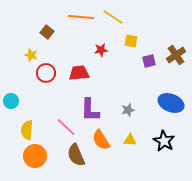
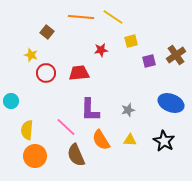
yellow square: rotated 24 degrees counterclockwise
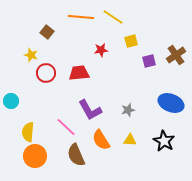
purple L-shape: rotated 30 degrees counterclockwise
yellow semicircle: moved 1 px right, 2 px down
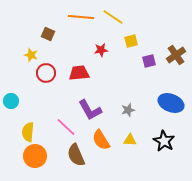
brown square: moved 1 px right, 2 px down; rotated 16 degrees counterclockwise
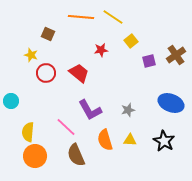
yellow square: rotated 24 degrees counterclockwise
red trapezoid: rotated 45 degrees clockwise
orange semicircle: moved 4 px right; rotated 15 degrees clockwise
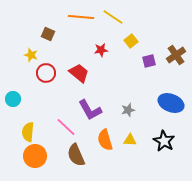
cyan circle: moved 2 px right, 2 px up
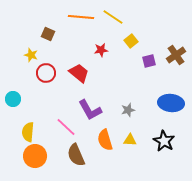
blue ellipse: rotated 15 degrees counterclockwise
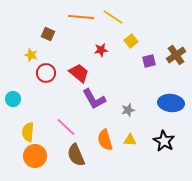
purple L-shape: moved 4 px right, 11 px up
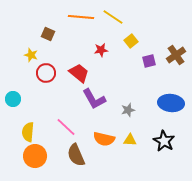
orange semicircle: moved 1 px left, 1 px up; rotated 60 degrees counterclockwise
